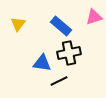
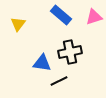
blue rectangle: moved 11 px up
black cross: moved 1 px right, 1 px up
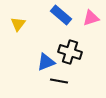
pink triangle: moved 3 px left, 1 px down
black cross: rotated 30 degrees clockwise
blue triangle: moved 4 px right, 1 px up; rotated 30 degrees counterclockwise
black line: rotated 36 degrees clockwise
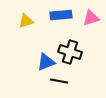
blue rectangle: rotated 45 degrees counterclockwise
yellow triangle: moved 8 px right, 3 px up; rotated 35 degrees clockwise
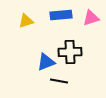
black cross: rotated 20 degrees counterclockwise
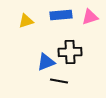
pink triangle: moved 1 px left, 1 px up
